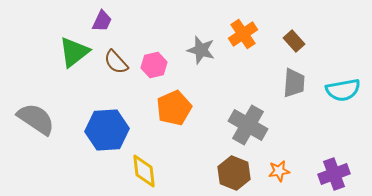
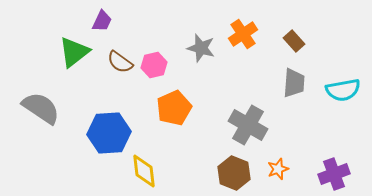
gray star: moved 2 px up
brown semicircle: moved 4 px right; rotated 12 degrees counterclockwise
gray semicircle: moved 5 px right, 11 px up
blue hexagon: moved 2 px right, 3 px down
orange star: moved 1 px left, 2 px up; rotated 10 degrees counterclockwise
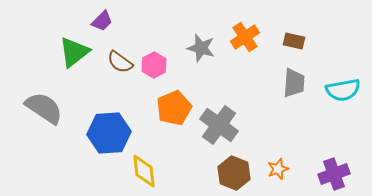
purple trapezoid: rotated 20 degrees clockwise
orange cross: moved 2 px right, 3 px down
brown rectangle: rotated 35 degrees counterclockwise
pink hexagon: rotated 15 degrees counterclockwise
gray semicircle: moved 3 px right
gray cross: moved 29 px left; rotated 6 degrees clockwise
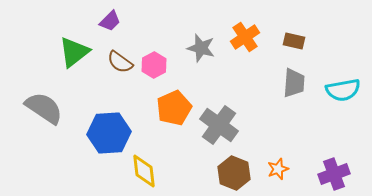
purple trapezoid: moved 8 px right
